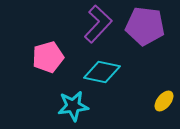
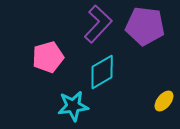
cyan diamond: rotated 42 degrees counterclockwise
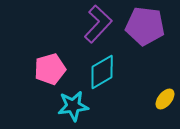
pink pentagon: moved 2 px right, 12 px down
yellow ellipse: moved 1 px right, 2 px up
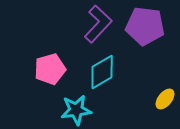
cyan star: moved 3 px right, 4 px down
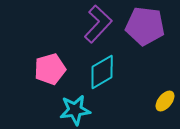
yellow ellipse: moved 2 px down
cyan star: moved 1 px left
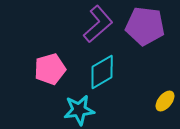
purple L-shape: rotated 6 degrees clockwise
cyan star: moved 4 px right
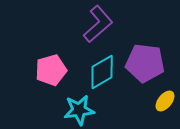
purple pentagon: moved 37 px down
pink pentagon: moved 1 px right, 1 px down
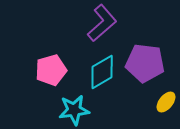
purple L-shape: moved 4 px right, 1 px up
yellow ellipse: moved 1 px right, 1 px down
cyan star: moved 5 px left
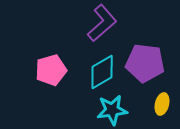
yellow ellipse: moved 4 px left, 2 px down; rotated 25 degrees counterclockwise
cyan star: moved 38 px right
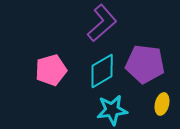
purple pentagon: moved 1 px down
cyan diamond: moved 1 px up
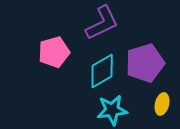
purple L-shape: rotated 15 degrees clockwise
purple pentagon: moved 1 px up; rotated 24 degrees counterclockwise
pink pentagon: moved 3 px right, 18 px up
